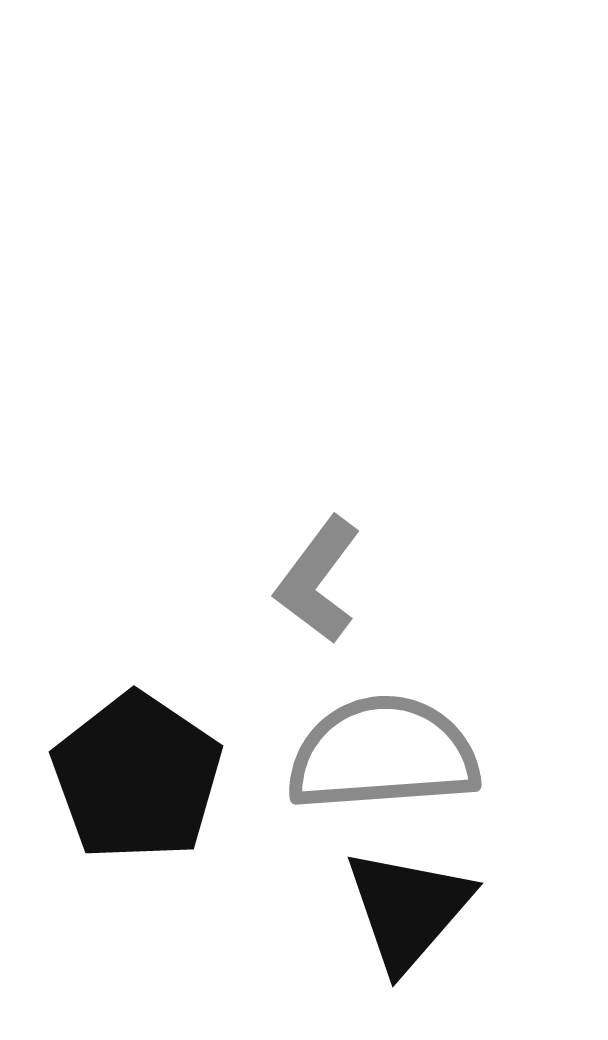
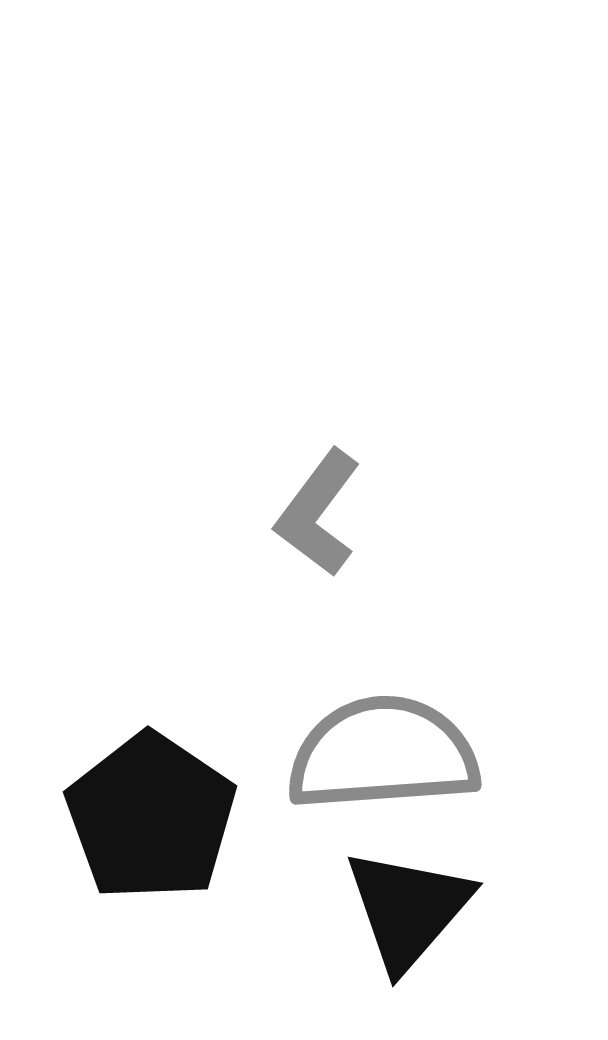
gray L-shape: moved 67 px up
black pentagon: moved 14 px right, 40 px down
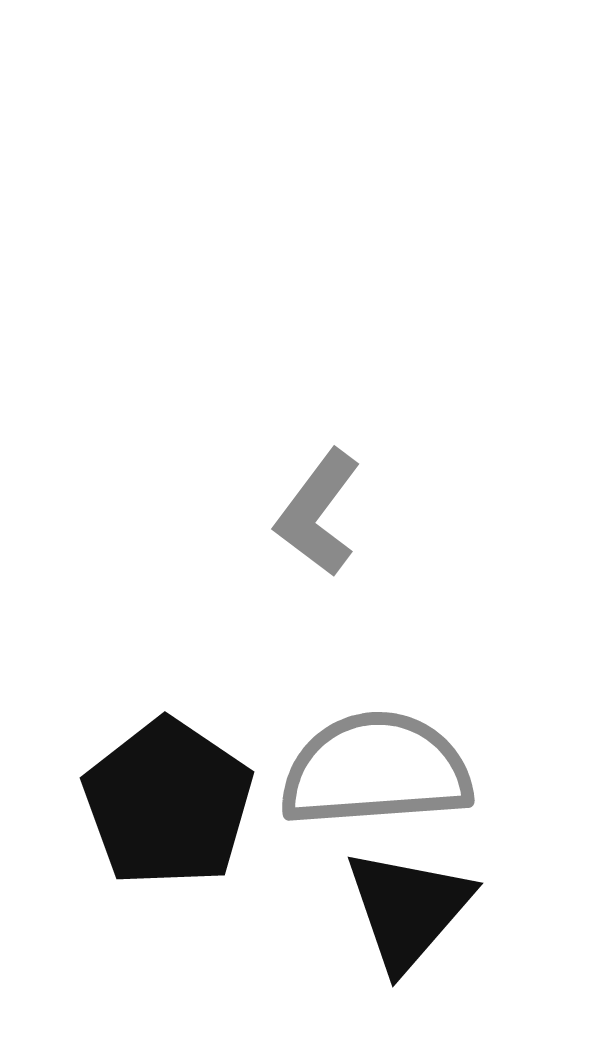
gray semicircle: moved 7 px left, 16 px down
black pentagon: moved 17 px right, 14 px up
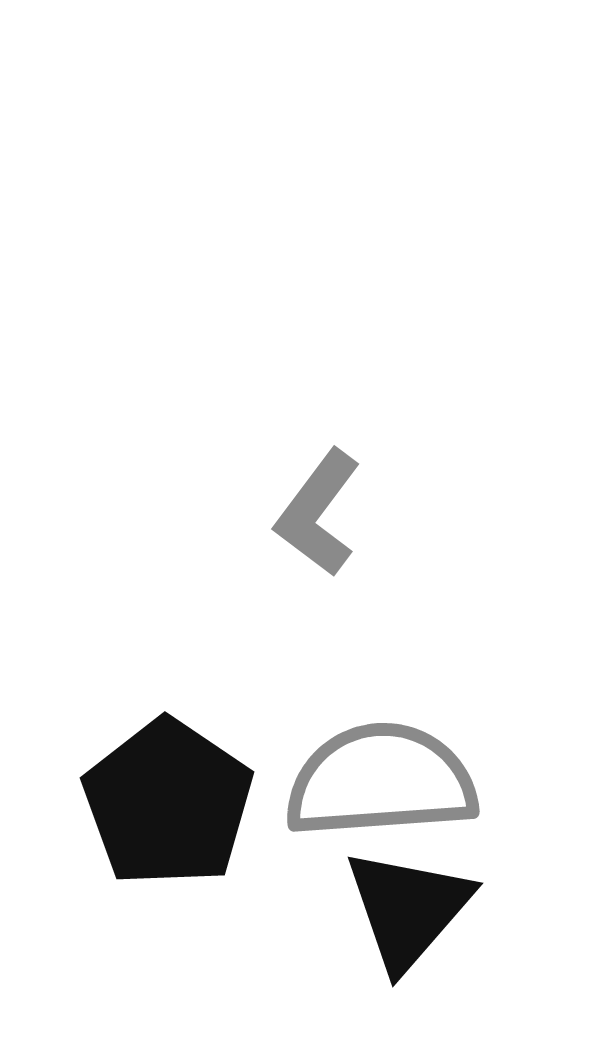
gray semicircle: moved 5 px right, 11 px down
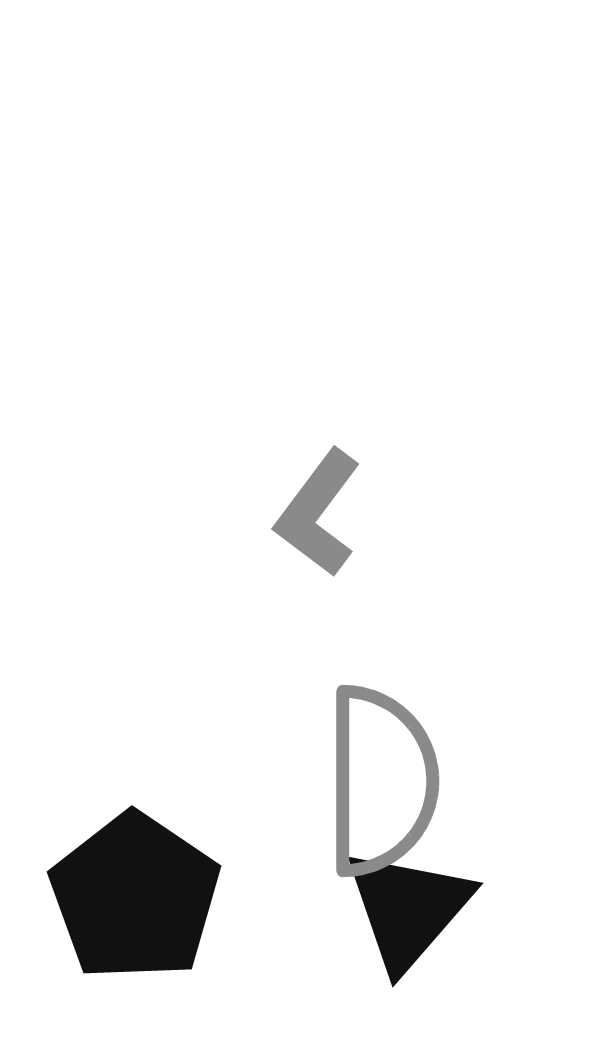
gray semicircle: rotated 94 degrees clockwise
black pentagon: moved 33 px left, 94 px down
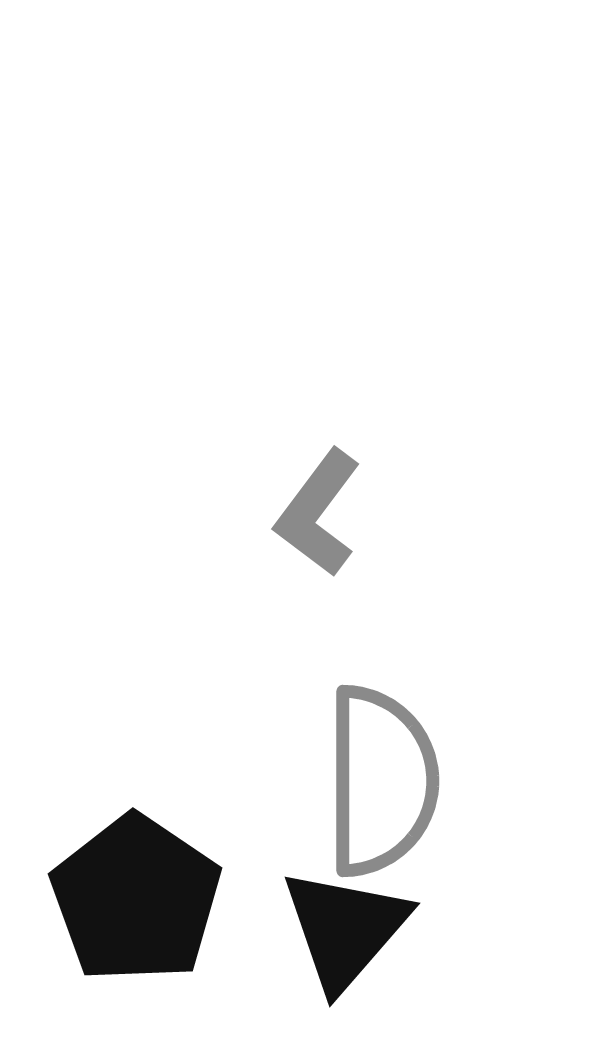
black pentagon: moved 1 px right, 2 px down
black triangle: moved 63 px left, 20 px down
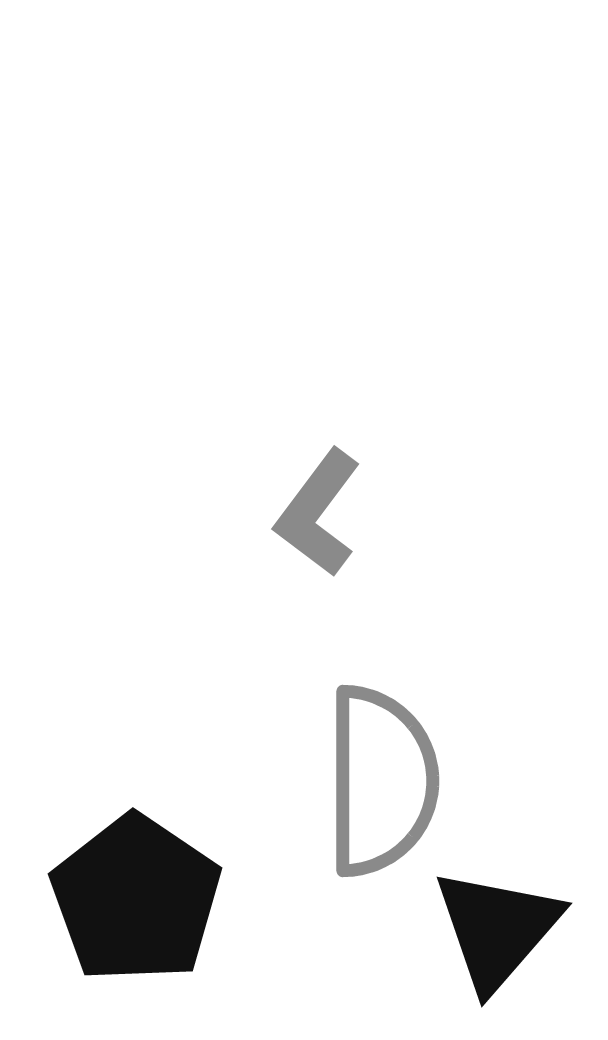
black triangle: moved 152 px right
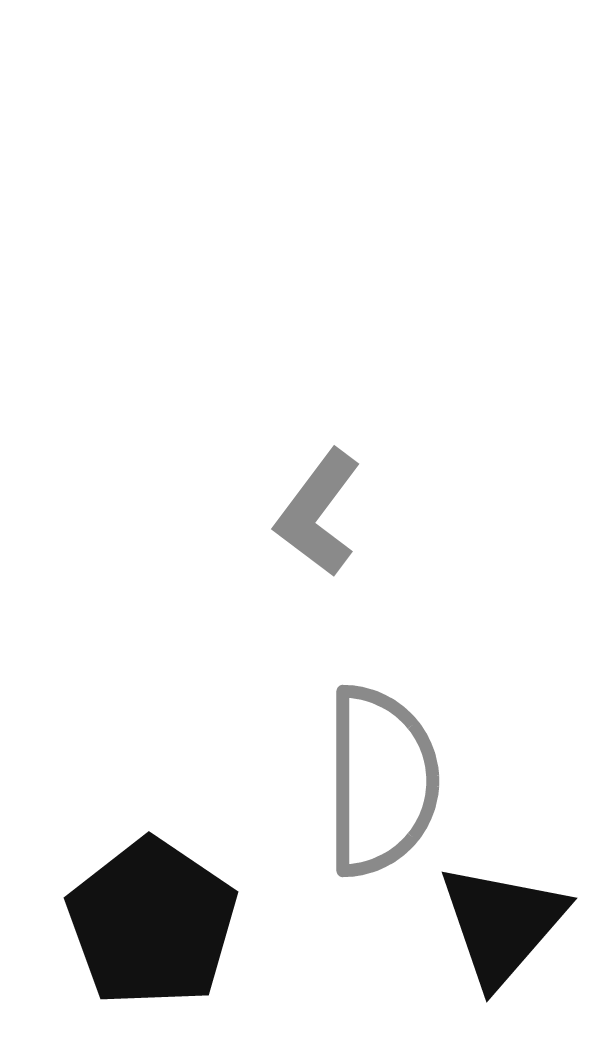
black pentagon: moved 16 px right, 24 px down
black triangle: moved 5 px right, 5 px up
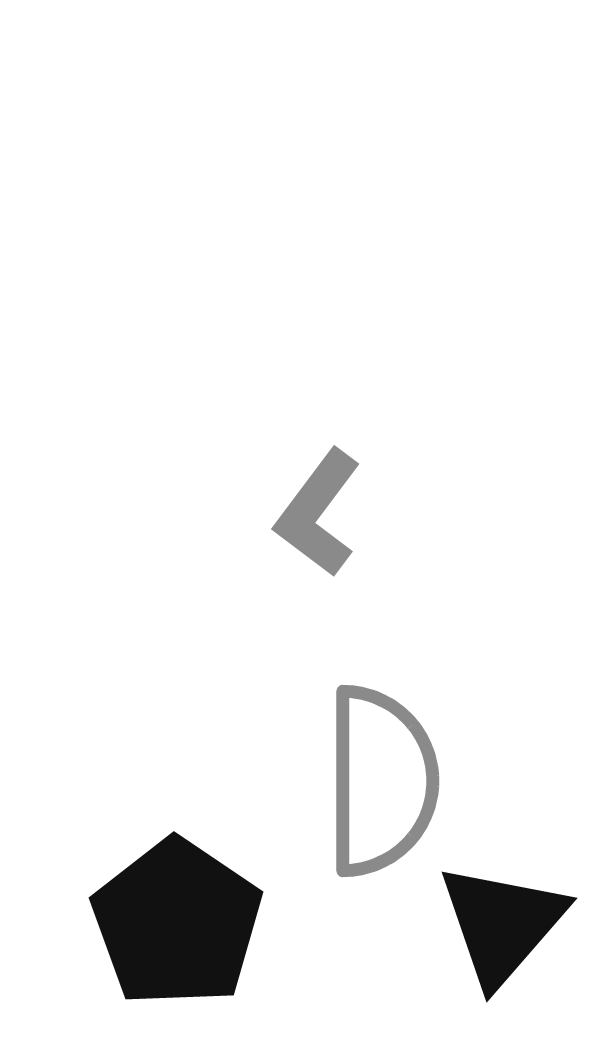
black pentagon: moved 25 px right
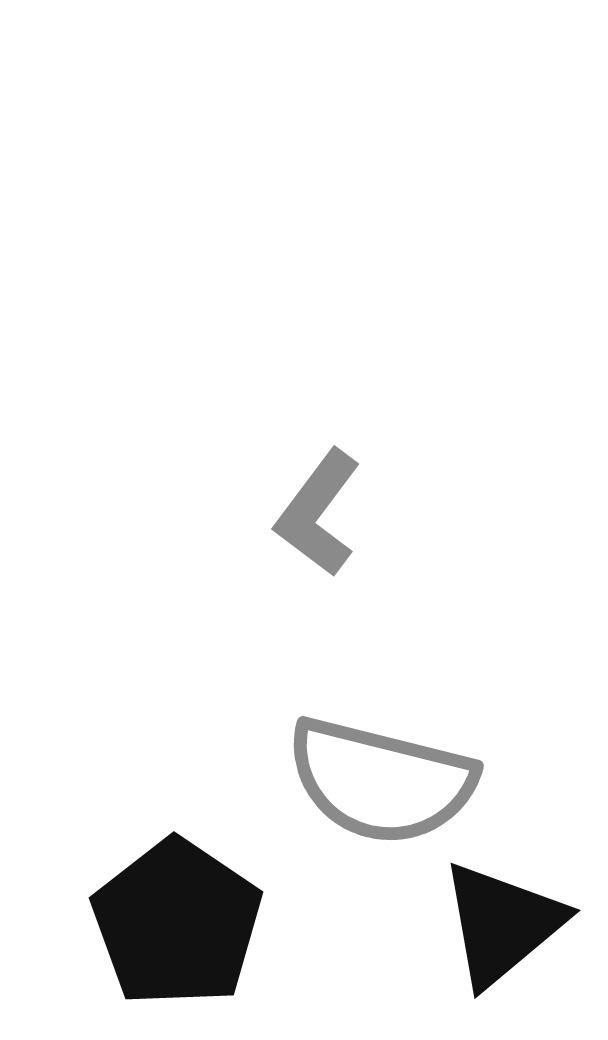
gray semicircle: rotated 104 degrees clockwise
black triangle: rotated 9 degrees clockwise
